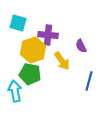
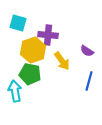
purple semicircle: moved 6 px right, 5 px down; rotated 32 degrees counterclockwise
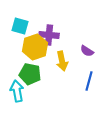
cyan square: moved 2 px right, 3 px down
purple cross: moved 1 px right
yellow hexagon: moved 2 px right, 3 px up
yellow arrow: rotated 24 degrees clockwise
cyan arrow: moved 2 px right
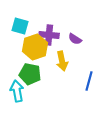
purple semicircle: moved 12 px left, 12 px up
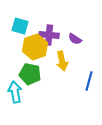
cyan arrow: moved 2 px left, 1 px down
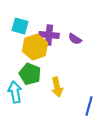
yellow arrow: moved 5 px left, 26 px down
green pentagon: rotated 10 degrees clockwise
blue line: moved 25 px down
